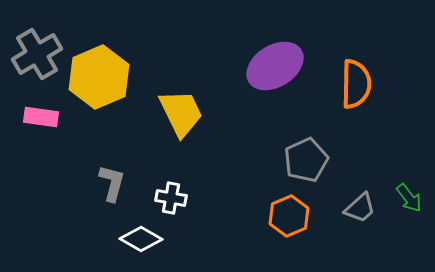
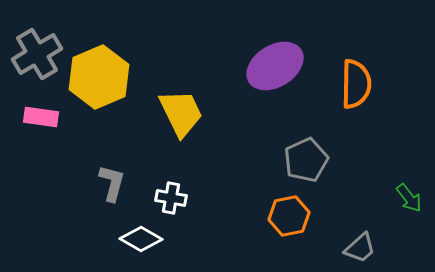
gray trapezoid: moved 40 px down
orange hexagon: rotated 12 degrees clockwise
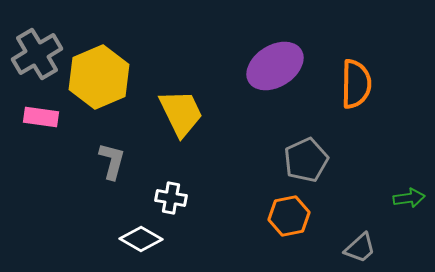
gray L-shape: moved 22 px up
green arrow: rotated 60 degrees counterclockwise
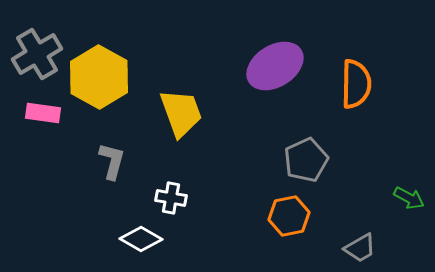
yellow hexagon: rotated 8 degrees counterclockwise
yellow trapezoid: rotated 6 degrees clockwise
pink rectangle: moved 2 px right, 4 px up
green arrow: rotated 36 degrees clockwise
gray trapezoid: rotated 12 degrees clockwise
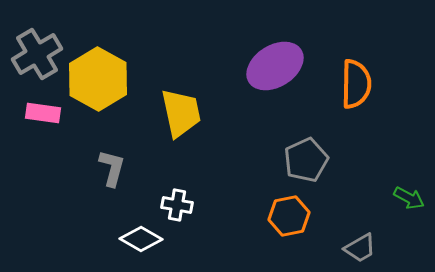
yellow hexagon: moved 1 px left, 2 px down
yellow trapezoid: rotated 8 degrees clockwise
gray L-shape: moved 7 px down
white cross: moved 6 px right, 7 px down
